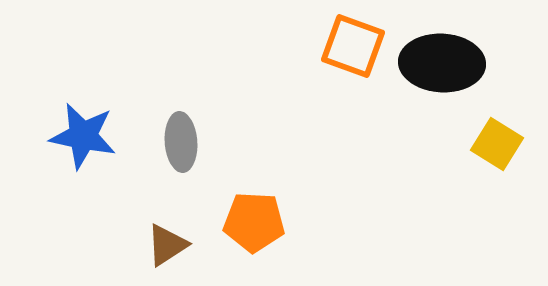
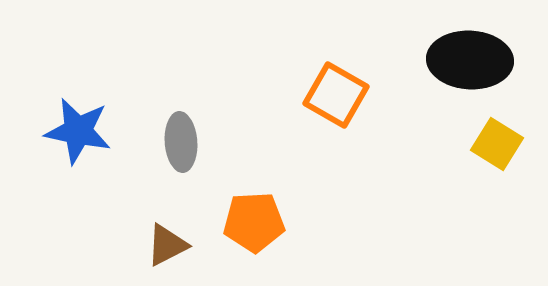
orange square: moved 17 px left, 49 px down; rotated 10 degrees clockwise
black ellipse: moved 28 px right, 3 px up
blue star: moved 5 px left, 5 px up
orange pentagon: rotated 6 degrees counterclockwise
brown triangle: rotated 6 degrees clockwise
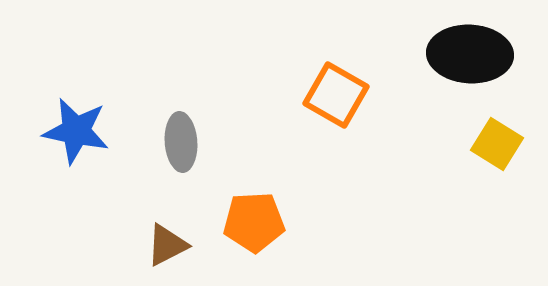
black ellipse: moved 6 px up
blue star: moved 2 px left
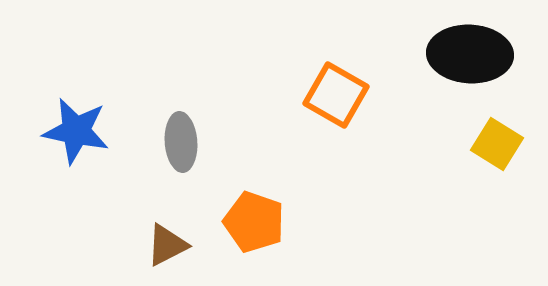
orange pentagon: rotated 22 degrees clockwise
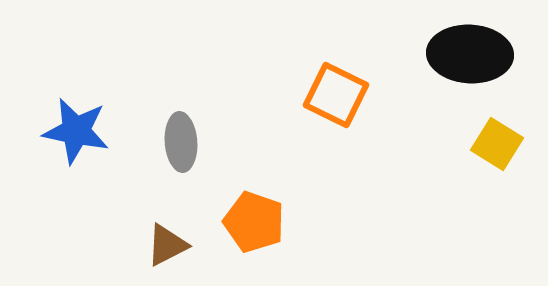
orange square: rotated 4 degrees counterclockwise
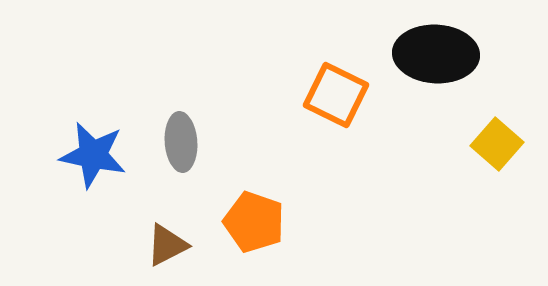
black ellipse: moved 34 px left
blue star: moved 17 px right, 24 px down
yellow square: rotated 9 degrees clockwise
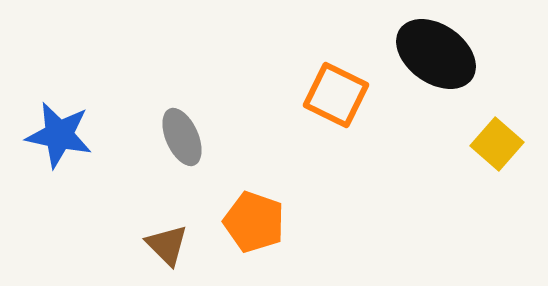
black ellipse: rotated 32 degrees clockwise
gray ellipse: moved 1 px right, 5 px up; rotated 20 degrees counterclockwise
blue star: moved 34 px left, 20 px up
brown triangle: rotated 48 degrees counterclockwise
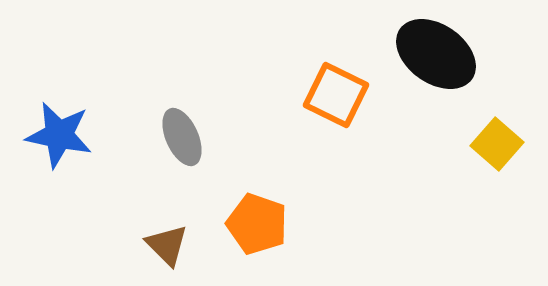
orange pentagon: moved 3 px right, 2 px down
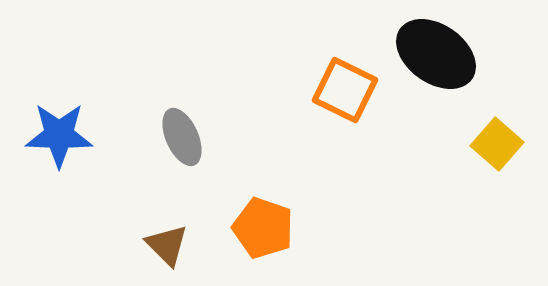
orange square: moved 9 px right, 5 px up
blue star: rotated 10 degrees counterclockwise
orange pentagon: moved 6 px right, 4 px down
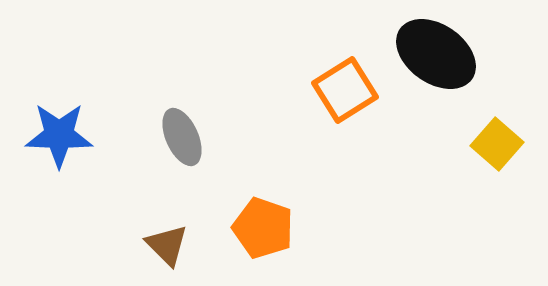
orange square: rotated 32 degrees clockwise
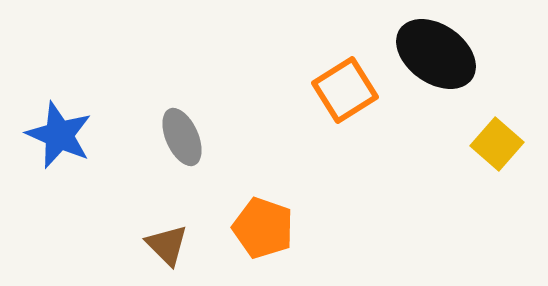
blue star: rotated 22 degrees clockwise
